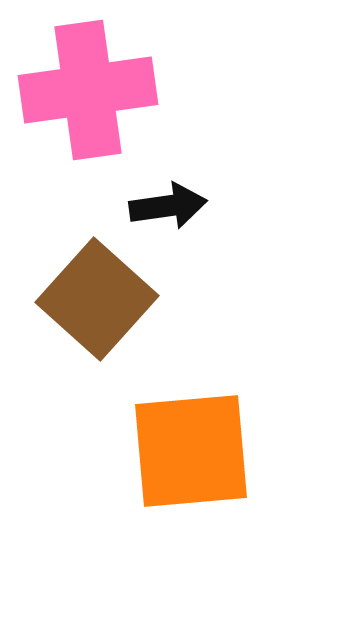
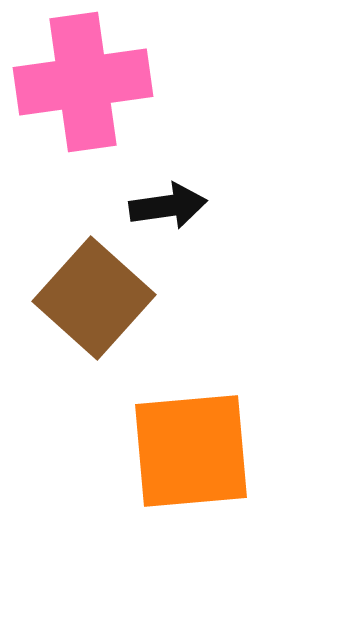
pink cross: moved 5 px left, 8 px up
brown square: moved 3 px left, 1 px up
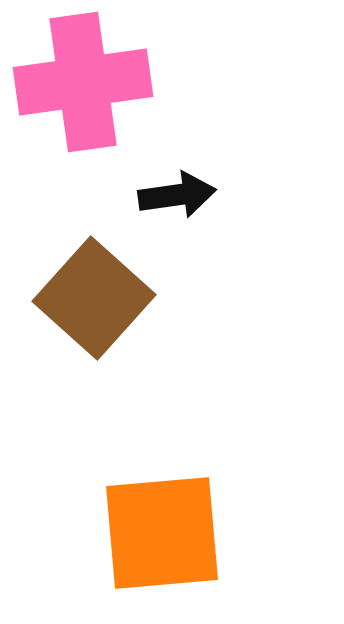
black arrow: moved 9 px right, 11 px up
orange square: moved 29 px left, 82 px down
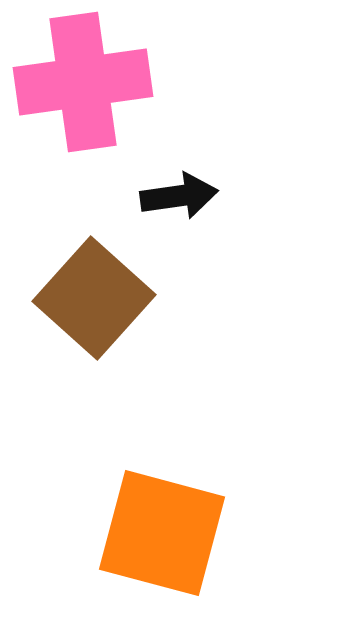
black arrow: moved 2 px right, 1 px down
orange square: rotated 20 degrees clockwise
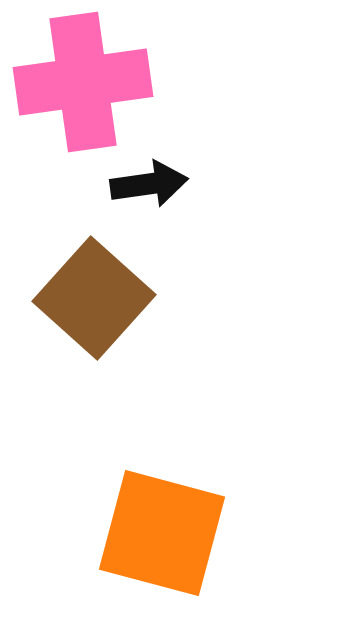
black arrow: moved 30 px left, 12 px up
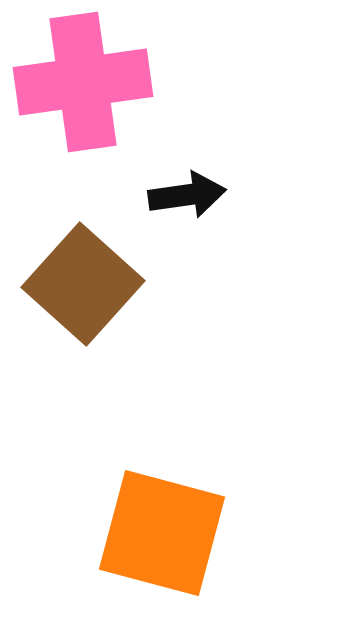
black arrow: moved 38 px right, 11 px down
brown square: moved 11 px left, 14 px up
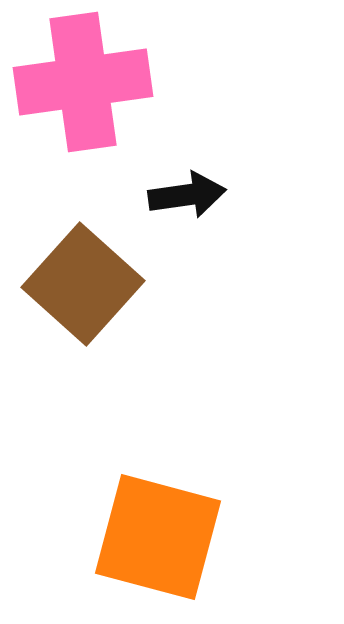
orange square: moved 4 px left, 4 px down
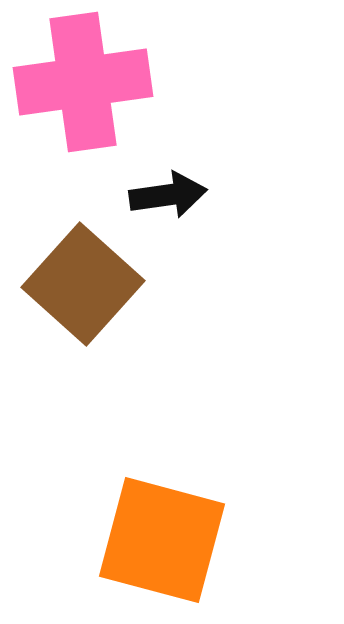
black arrow: moved 19 px left
orange square: moved 4 px right, 3 px down
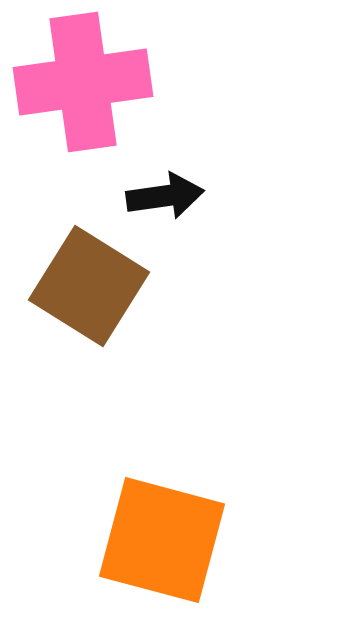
black arrow: moved 3 px left, 1 px down
brown square: moved 6 px right, 2 px down; rotated 10 degrees counterclockwise
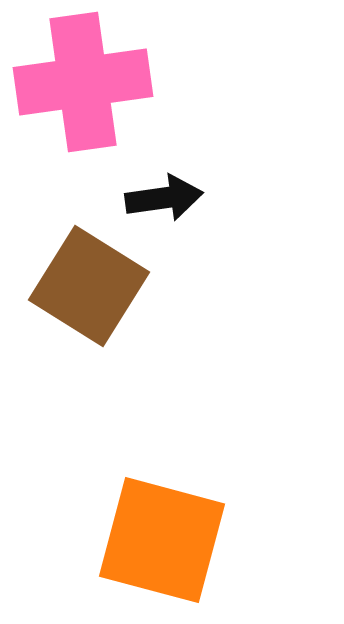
black arrow: moved 1 px left, 2 px down
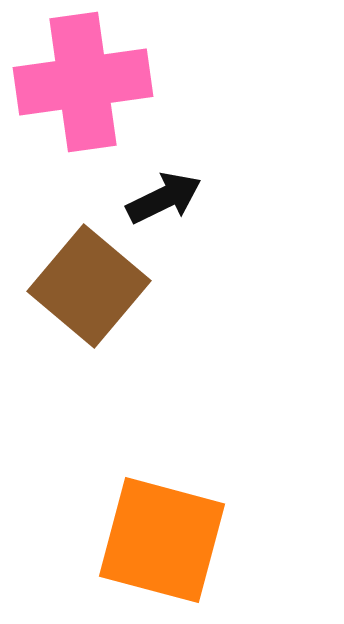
black arrow: rotated 18 degrees counterclockwise
brown square: rotated 8 degrees clockwise
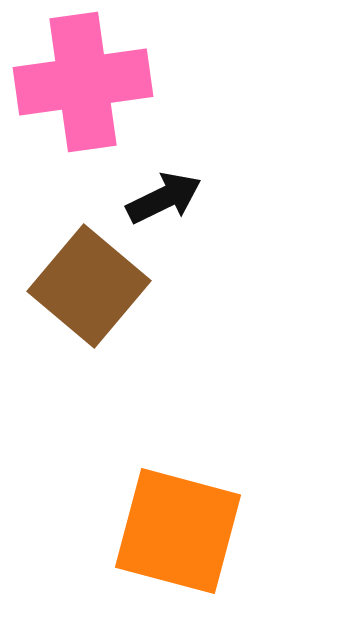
orange square: moved 16 px right, 9 px up
